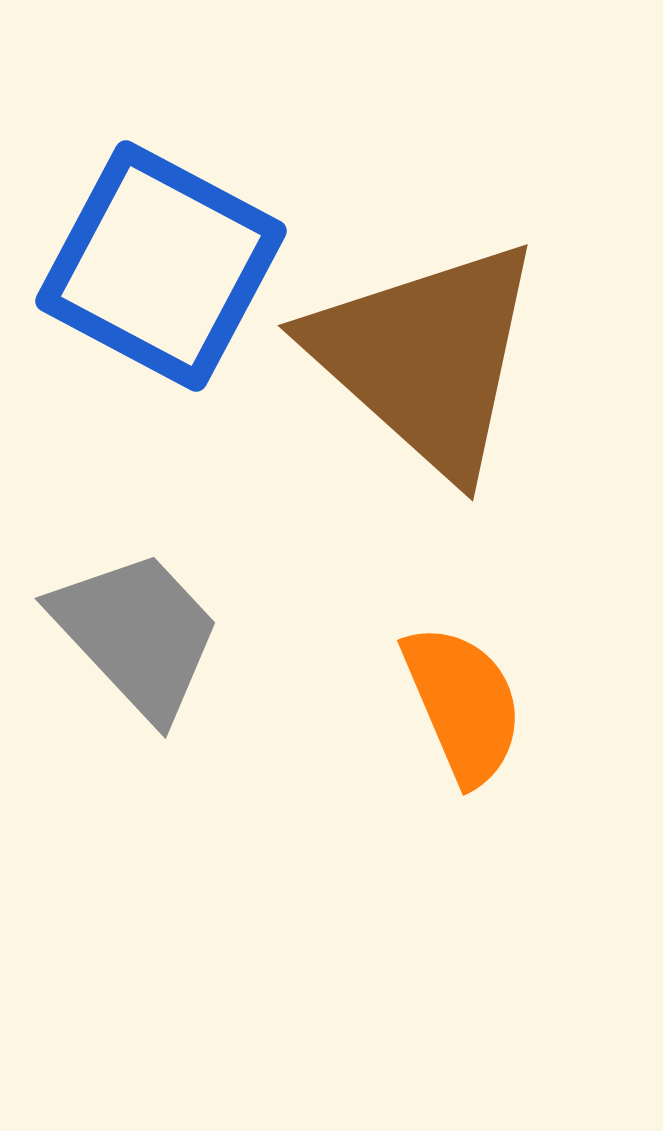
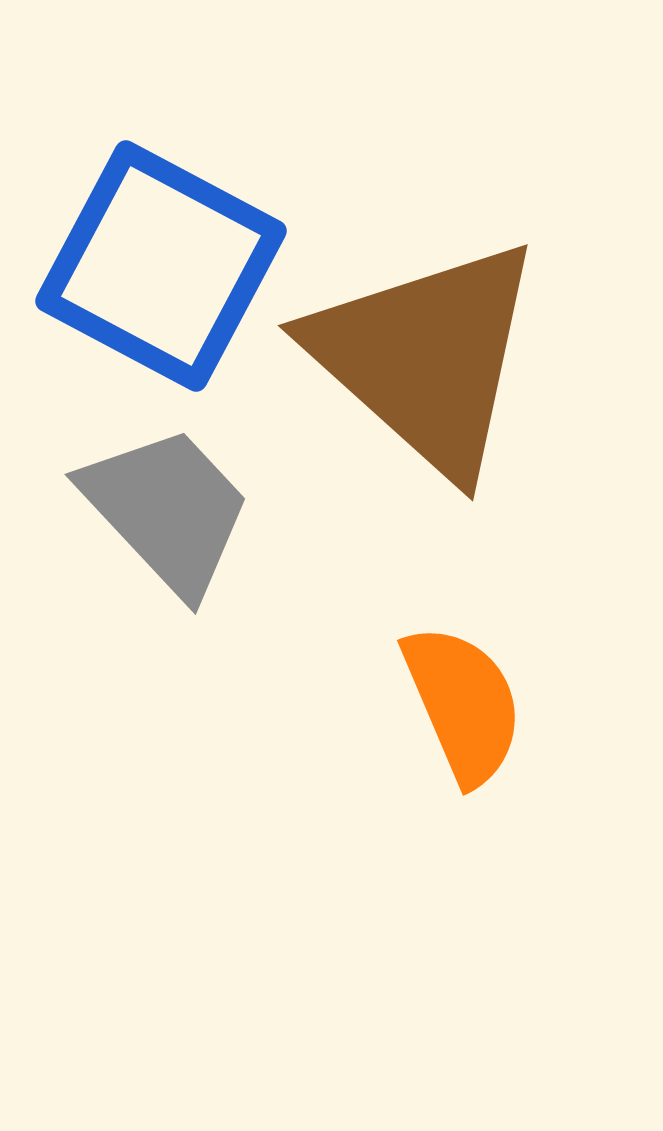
gray trapezoid: moved 30 px right, 124 px up
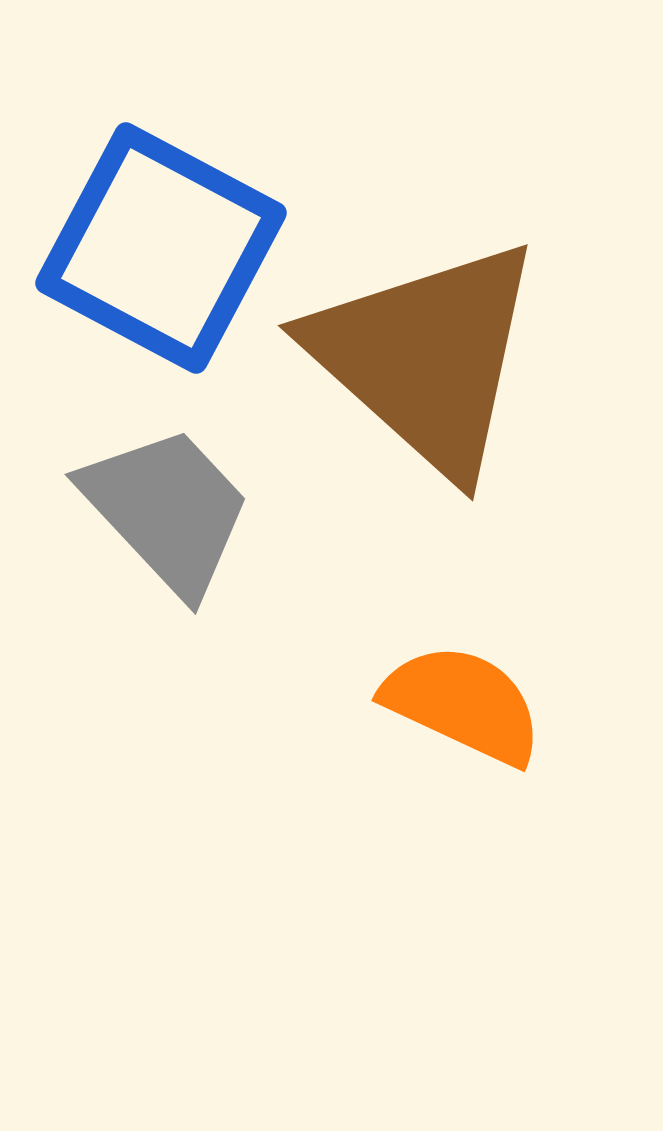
blue square: moved 18 px up
orange semicircle: rotated 42 degrees counterclockwise
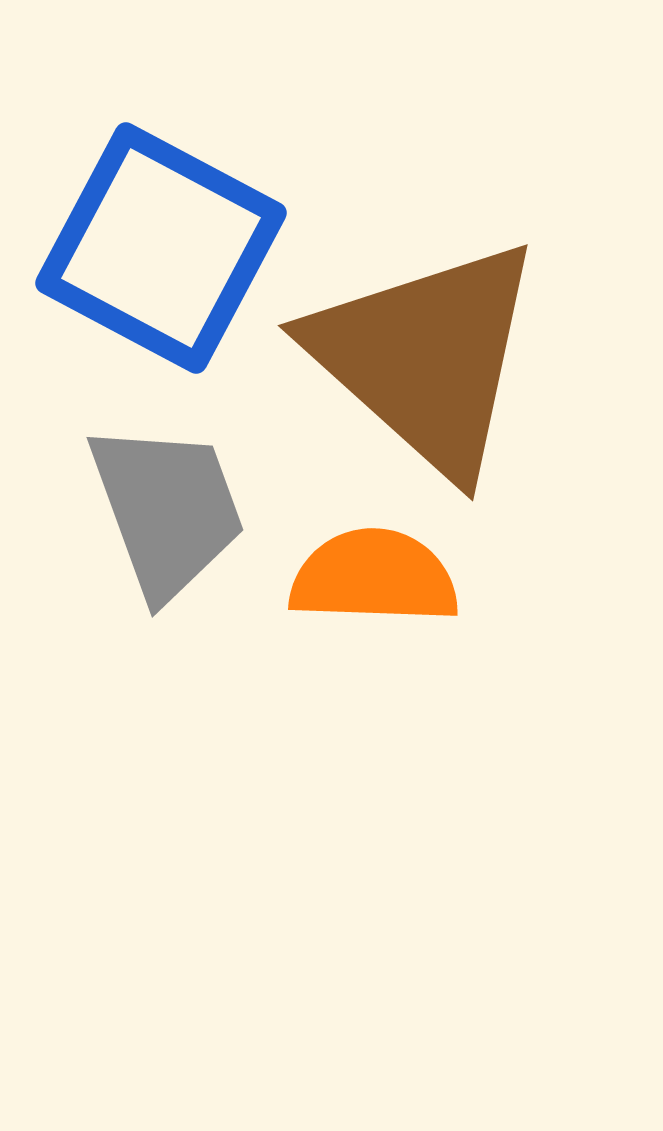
gray trapezoid: rotated 23 degrees clockwise
orange semicircle: moved 89 px left, 127 px up; rotated 23 degrees counterclockwise
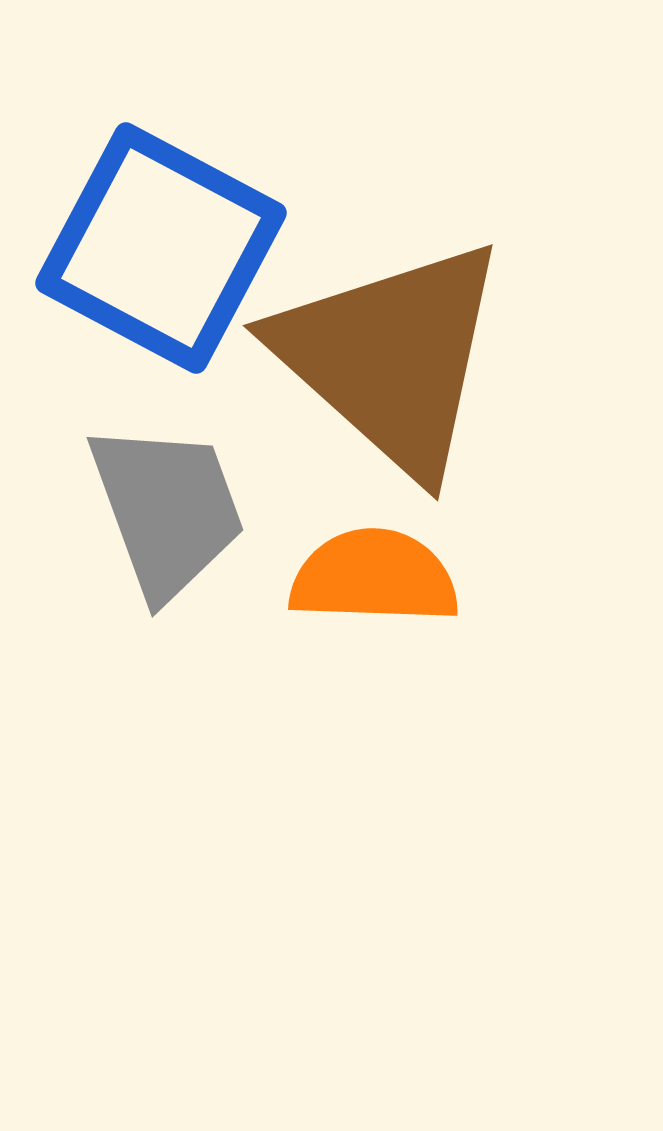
brown triangle: moved 35 px left
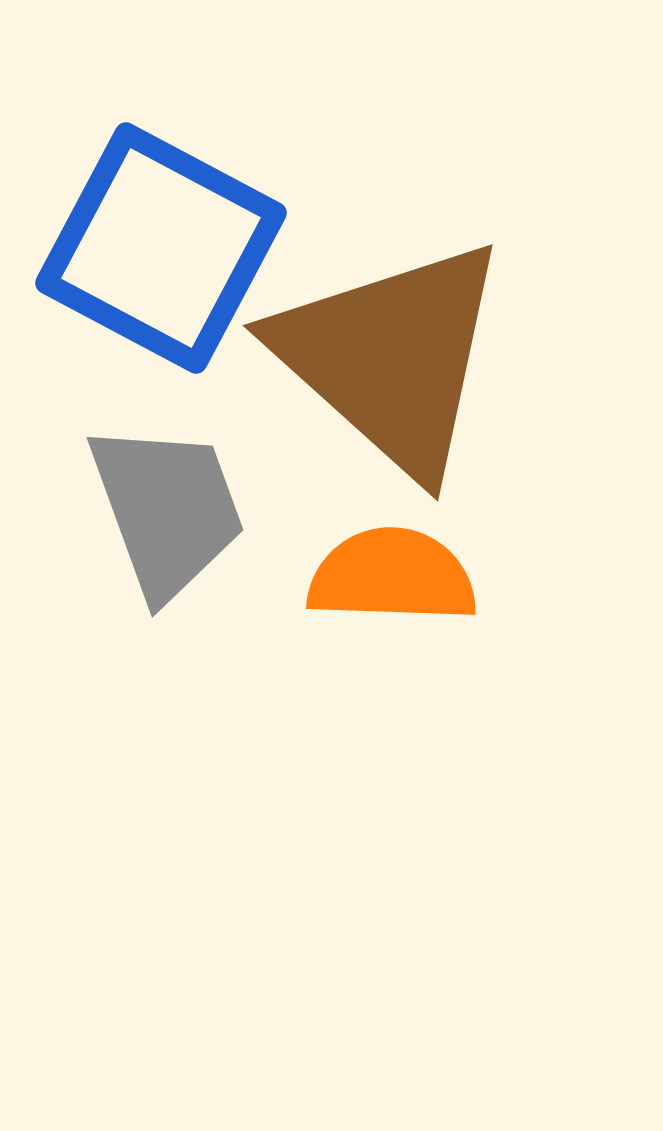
orange semicircle: moved 18 px right, 1 px up
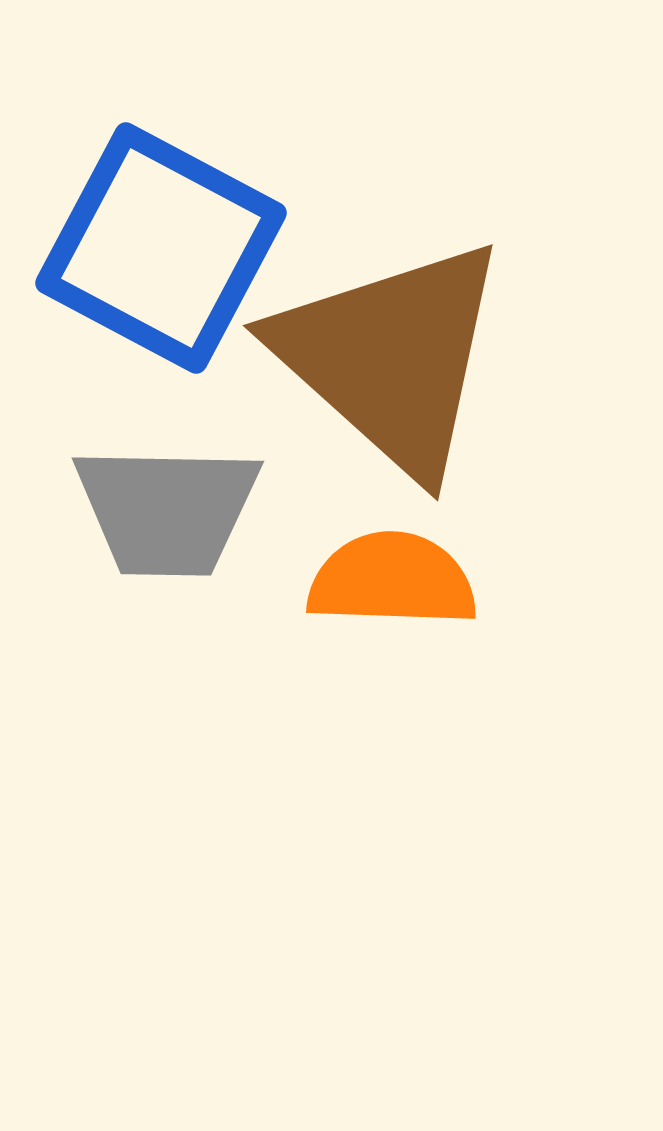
gray trapezoid: rotated 111 degrees clockwise
orange semicircle: moved 4 px down
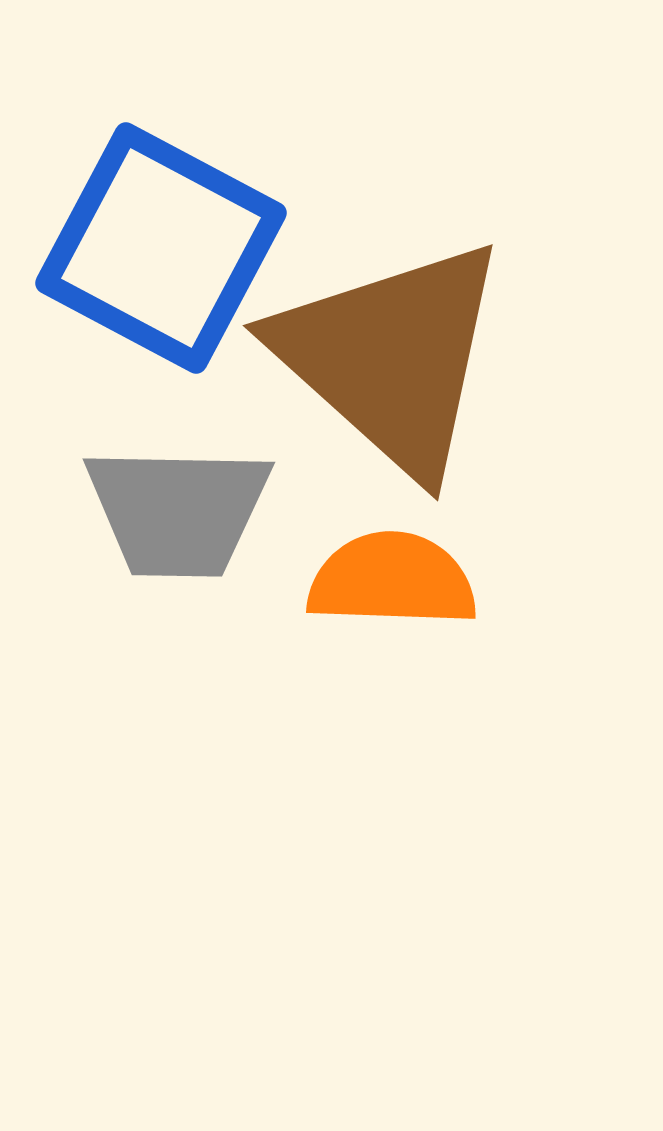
gray trapezoid: moved 11 px right, 1 px down
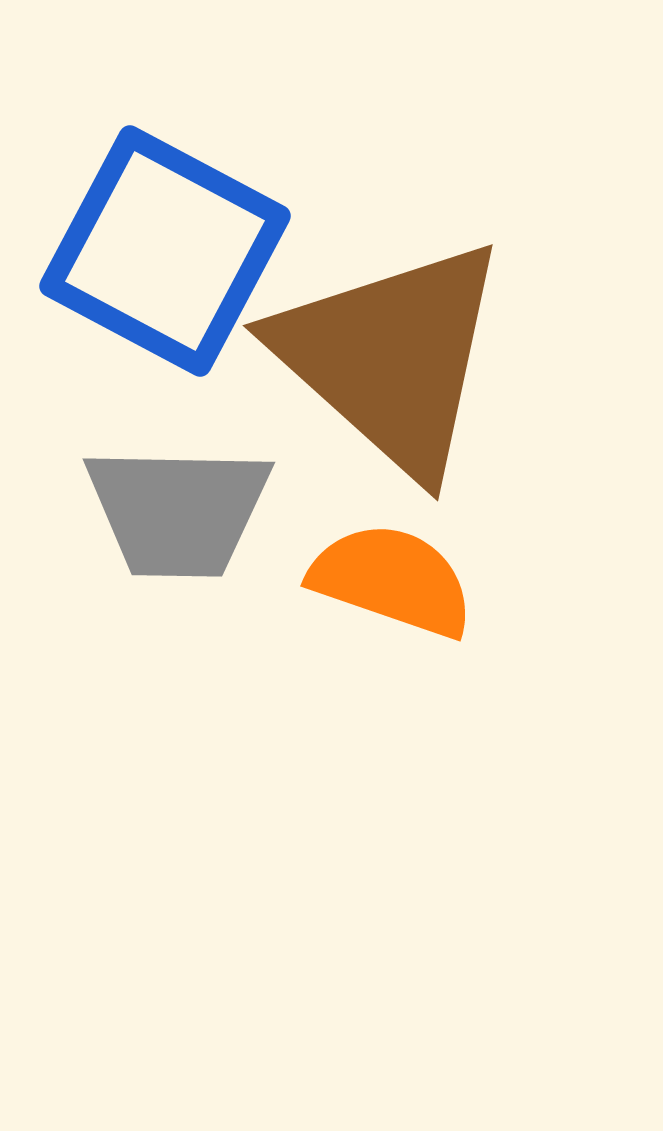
blue square: moved 4 px right, 3 px down
orange semicircle: rotated 17 degrees clockwise
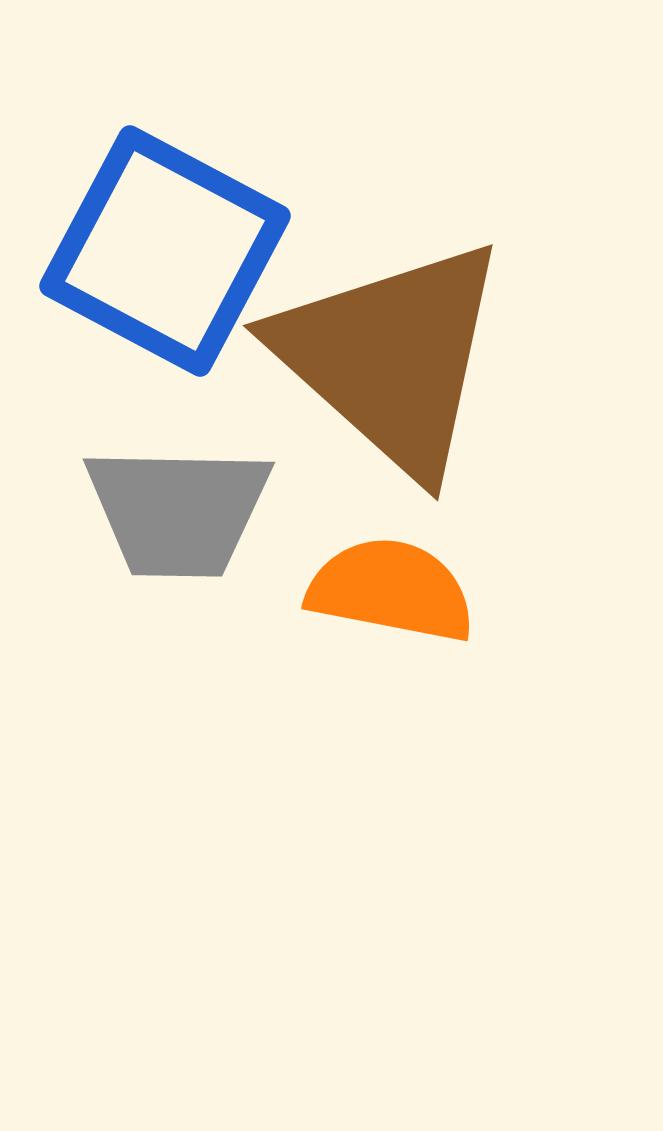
orange semicircle: moved 1 px left, 10 px down; rotated 8 degrees counterclockwise
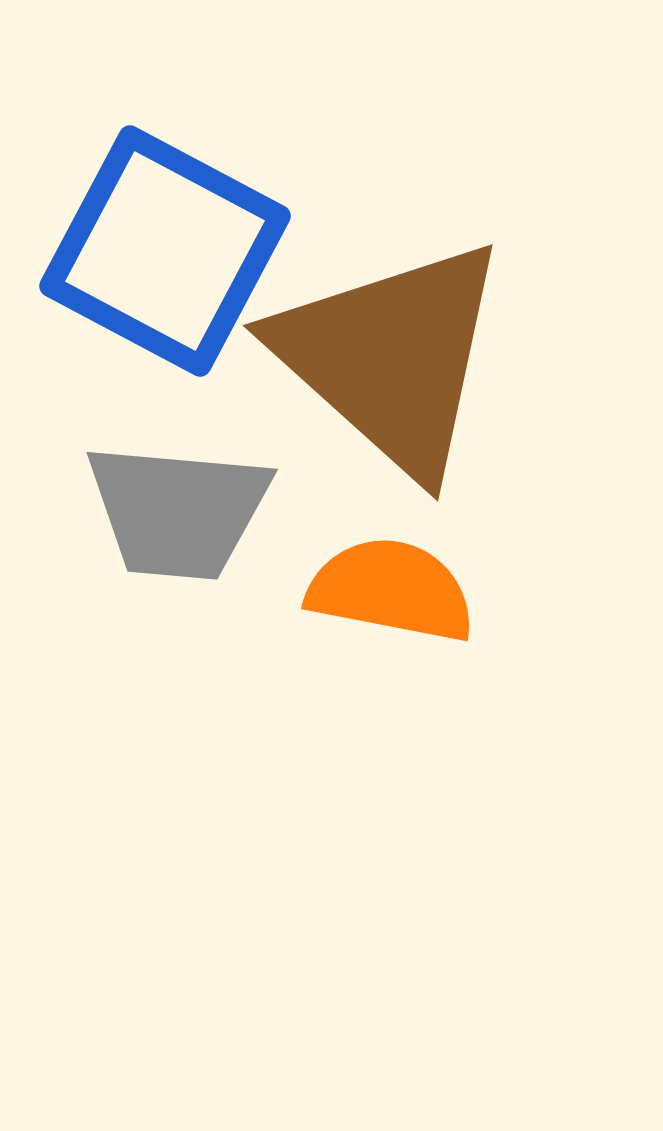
gray trapezoid: rotated 4 degrees clockwise
